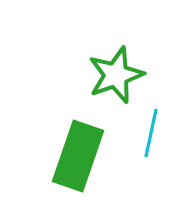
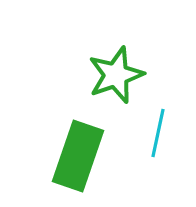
cyan line: moved 7 px right
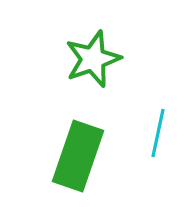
green star: moved 23 px left, 16 px up
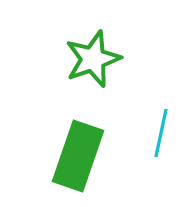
cyan line: moved 3 px right
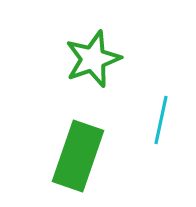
cyan line: moved 13 px up
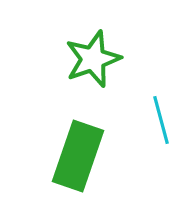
cyan line: rotated 27 degrees counterclockwise
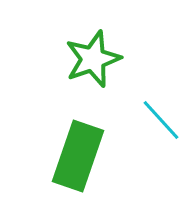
cyan line: rotated 27 degrees counterclockwise
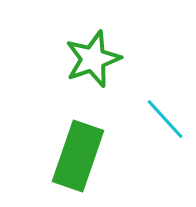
cyan line: moved 4 px right, 1 px up
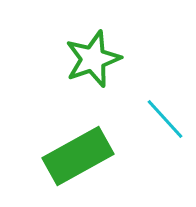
green rectangle: rotated 42 degrees clockwise
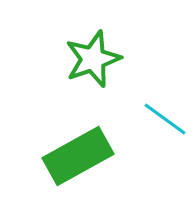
cyan line: rotated 12 degrees counterclockwise
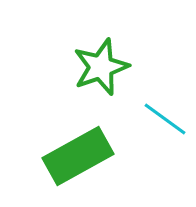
green star: moved 8 px right, 8 px down
